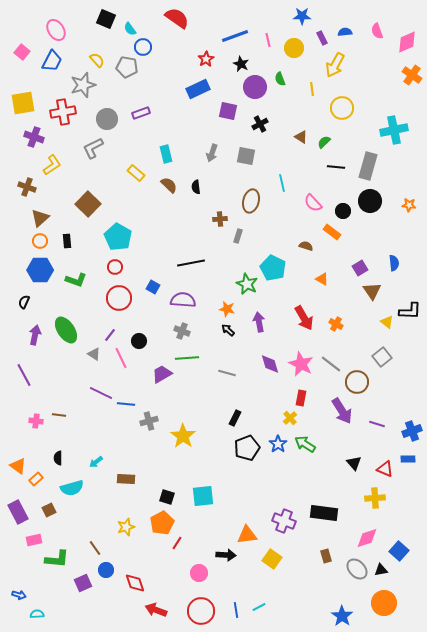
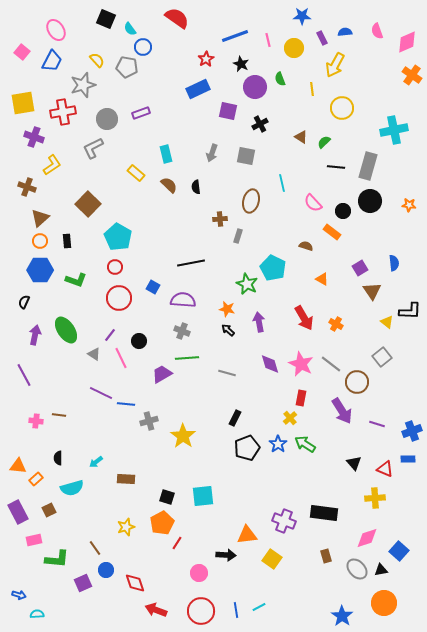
orange triangle at (18, 466): rotated 30 degrees counterclockwise
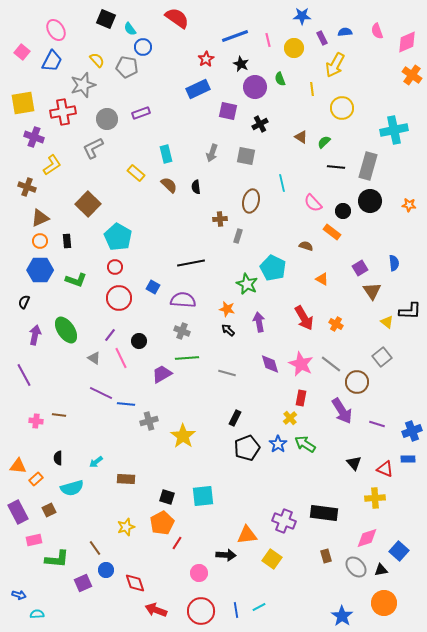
brown triangle at (40, 218): rotated 18 degrees clockwise
gray triangle at (94, 354): moved 4 px down
gray ellipse at (357, 569): moved 1 px left, 2 px up
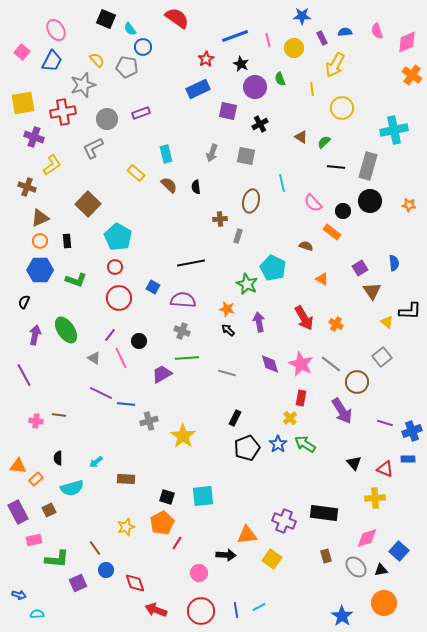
purple line at (377, 424): moved 8 px right, 1 px up
purple square at (83, 583): moved 5 px left
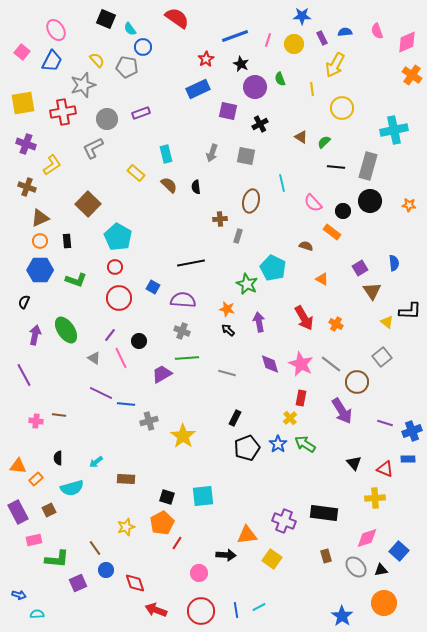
pink line at (268, 40): rotated 32 degrees clockwise
yellow circle at (294, 48): moved 4 px up
purple cross at (34, 137): moved 8 px left, 7 px down
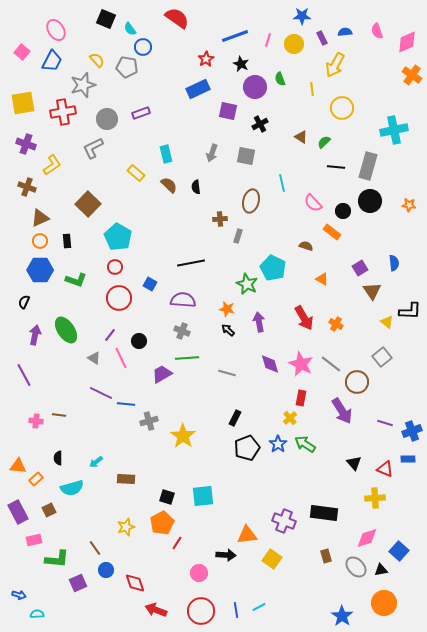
blue square at (153, 287): moved 3 px left, 3 px up
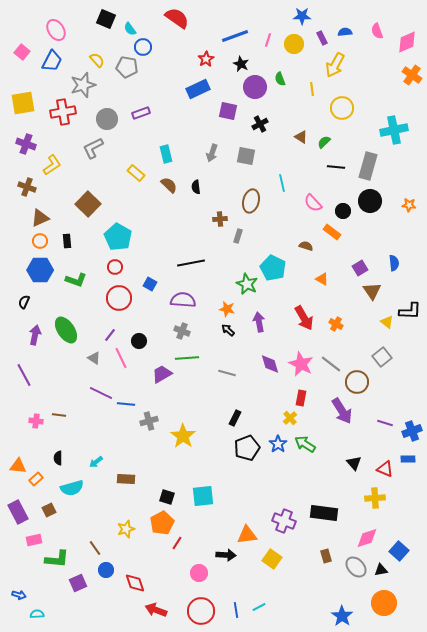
yellow star at (126, 527): moved 2 px down
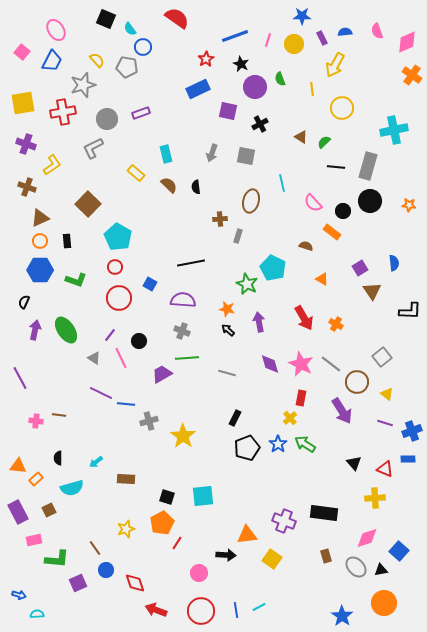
yellow triangle at (387, 322): moved 72 px down
purple arrow at (35, 335): moved 5 px up
purple line at (24, 375): moved 4 px left, 3 px down
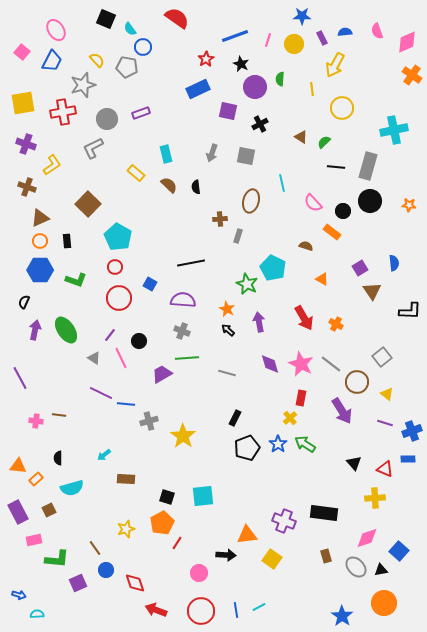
green semicircle at (280, 79): rotated 24 degrees clockwise
orange star at (227, 309): rotated 14 degrees clockwise
cyan arrow at (96, 462): moved 8 px right, 7 px up
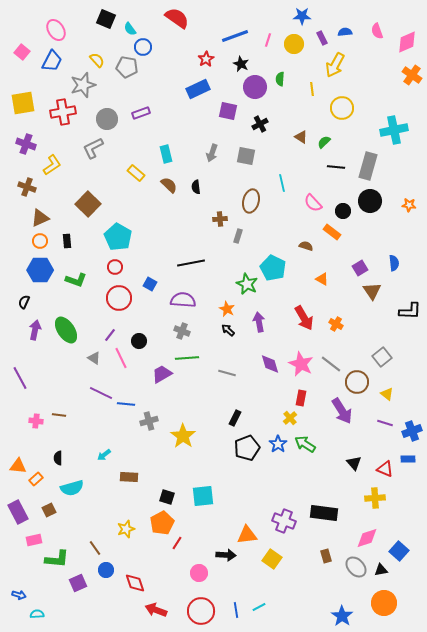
brown rectangle at (126, 479): moved 3 px right, 2 px up
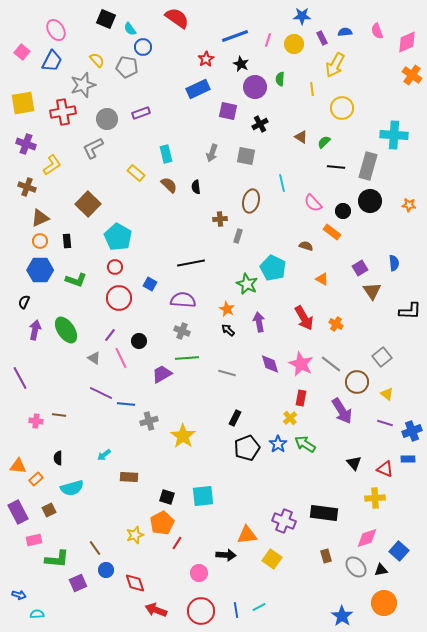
cyan cross at (394, 130): moved 5 px down; rotated 16 degrees clockwise
yellow star at (126, 529): moved 9 px right, 6 px down
